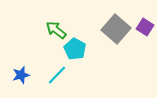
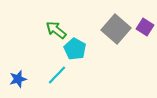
blue star: moved 3 px left, 4 px down
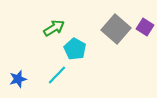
green arrow: moved 2 px left, 2 px up; rotated 110 degrees clockwise
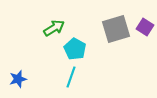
gray square: rotated 32 degrees clockwise
cyan line: moved 14 px right, 2 px down; rotated 25 degrees counterclockwise
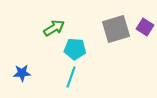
cyan pentagon: rotated 25 degrees counterclockwise
blue star: moved 4 px right, 6 px up; rotated 12 degrees clockwise
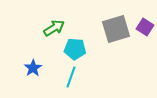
blue star: moved 11 px right, 5 px up; rotated 30 degrees counterclockwise
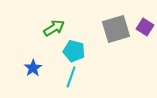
cyan pentagon: moved 1 px left, 2 px down; rotated 10 degrees clockwise
